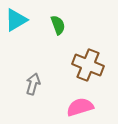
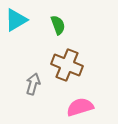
brown cross: moved 21 px left
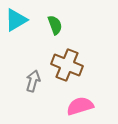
green semicircle: moved 3 px left
gray arrow: moved 3 px up
pink semicircle: moved 1 px up
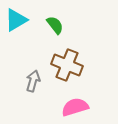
green semicircle: rotated 18 degrees counterclockwise
pink semicircle: moved 5 px left, 1 px down
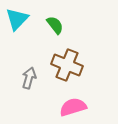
cyan triangle: moved 1 px right, 1 px up; rotated 15 degrees counterclockwise
gray arrow: moved 4 px left, 3 px up
pink semicircle: moved 2 px left
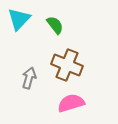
cyan triangle: moved 2 px right
pink semicircle: moved 2 px left, 4 px up
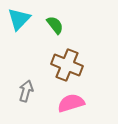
gray arrow: moved 3 px left, 13 px down
